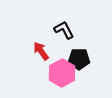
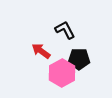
black L-shape: moved 1 px right
red arrow: rotated 18 degrees counterclockwise
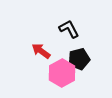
black L-shape: moved 4 px right, 1 px up
black pentagon: rotated 15 degrees counterclockwise
